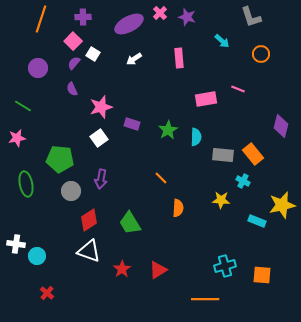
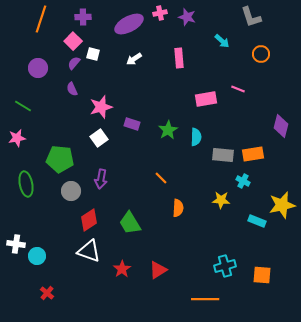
pink cross at (160, 13): rotated 32 degrees clockwise
white square at (93, 54): rotated 16 degrees counterclockwise
orange rectangle at (253, 154): rotated 60 degrees counterclockwise
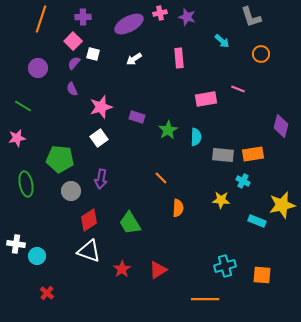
purple rectangle at (132, 124): moved 5 px right, 7 px up
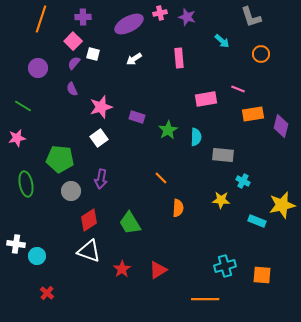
orange rectangle at (253, 154): moved 40 px up
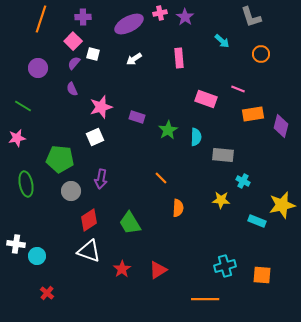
purple star at (187, 17): moved 2 px left; rotated 18 degrees clockwise
pink rectangle at (206, 99): rotated 30 degrees clockwise
white square at (99, 138): moved 4 px left, 1 px up; rotated 12 degrees clockwise
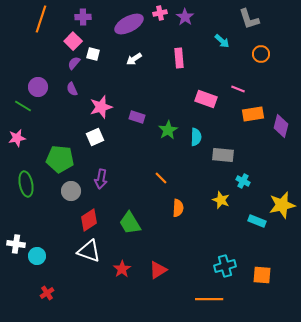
gray L-shape at (251, 17): moved 2 px left, 2 px down
purple circle at (38, 68): moved 19 px down
yellow star at (221, 200): rotated 18 degrees clockwise
red cross at (47, 293): rotated 16 degrees clockwise
orange line at (205, 299): moved 4 px right
